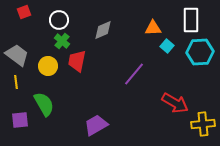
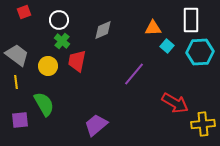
purple trapezoid: rotated 10 degrees counterclockwise
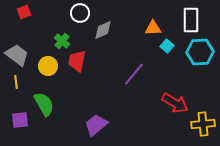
white circle: moved 21 px right, 7 px up
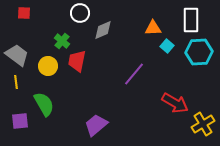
red square: moved 1 px down; rotated 24 degrees clockwise
cyan hexagon: moved 1 px left
purple square: moved 1 px down
yellow cross: rotated 25 degrees counterclockwise
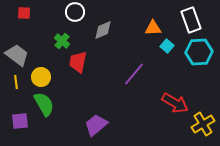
white circle: moved 5 px left, 1 px up
white rectangle: rotated 20 degrees counterclockwise
red trapezoid: moved 1 px right, 1 px down
yellow circle: moved 7 px left, 11 px down
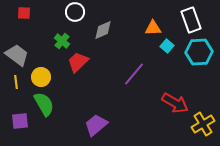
red trapezoid: rotated 35 degrees clockwise
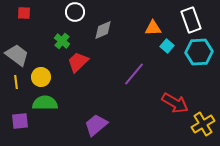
green semicircle: moved 1 px right, 1 px up; rotated 60 degrees counterclockwise
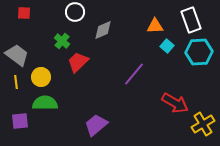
orange triangle: moved 2 px right, 2 px up
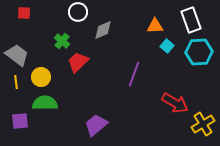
white circle: moved 3 px right
purple line: rotated 20 degrees counterclockwise
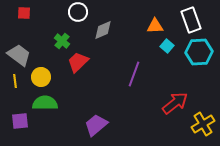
gray trapezoid: moved 2 px right
yellow line: moved 1 px left, 1 px up
red arrow: rotated 68 degrees counterclockwise
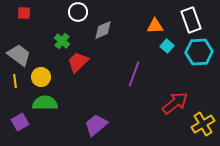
purple square: moved 1 px down; rotated 24 degrees counterclockwise
